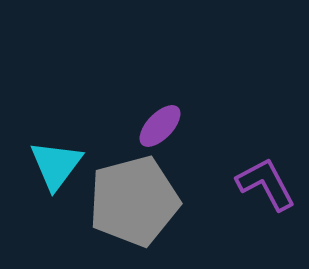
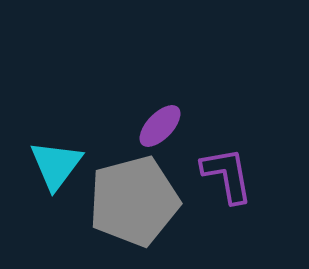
purple L-shape: moved 39 px left, 9 px up; rotated 18 degrees clockwise
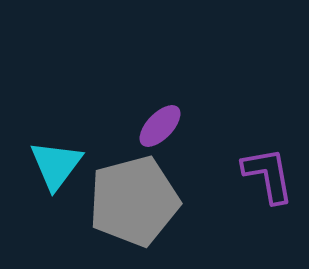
purple L-shape: moved 41 px right
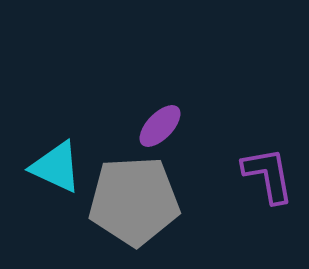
cyan triangle: moved 2 px down; rotated 42 degrees counterclockwise
gray pentagon: rotated 12 degrees clockwise
